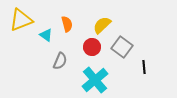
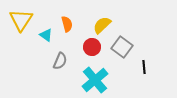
yellow triangle: rotated 35 degrees counterclockwise
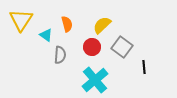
gray semicircle: moved 6 px up; rotated 18 degrees counterclockwise
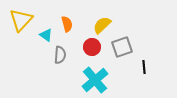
yellow triangle: rotated 10 degrees clockwise
gray square: rotated 35 degrees clockwise
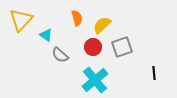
orange semicircle: moved 10 px right, 6 px up
red circle: moved 1 px right
gray semicircle: rotated 126 degrees clockwise
black line: moved 10 px right, 6 px down
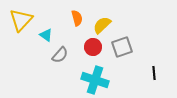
gray semicircle: rotated 90 degrees counterclockwise
cyan cross: rotated 32 degrees counterclockwise
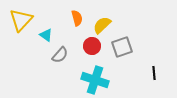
red circle: moved 1 px left, 1 px up
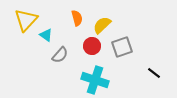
yellow triangle: moved 5 px right
black line: rotated 48 degrees counterclockwise
